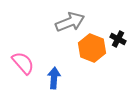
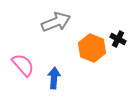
gray arrow: moved 14 px left
pink semicircle: moved 2 px down
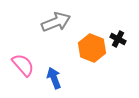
blue arrow: rotated 25 degrees counterclockwise
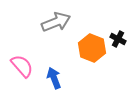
pink semicircle: moved 1 px left, 1 px down
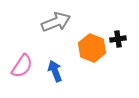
black cross: rotated 35 degrees counterclockwise
pink semicircle: rotated 75 degrees clockwise
blue arrow: moved 1 px right, 7 px up
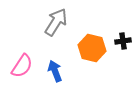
gray arrow: rotated 36 degrees counterclockwise
black cross: moved 5 px right, 2 px down
orange hexagon: rotated 8 degrees counterclockwise
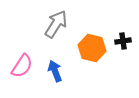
gray arrow: moved 2 px down
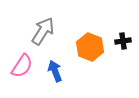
gray arrow: moved 13 px left, 7 px down
orange hexagon: moved 2 px left, 1 px up; rotated 8 degrees clockwise
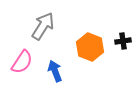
gray arrow: moved 5 px up
pink semicircle: moved 4 px up
